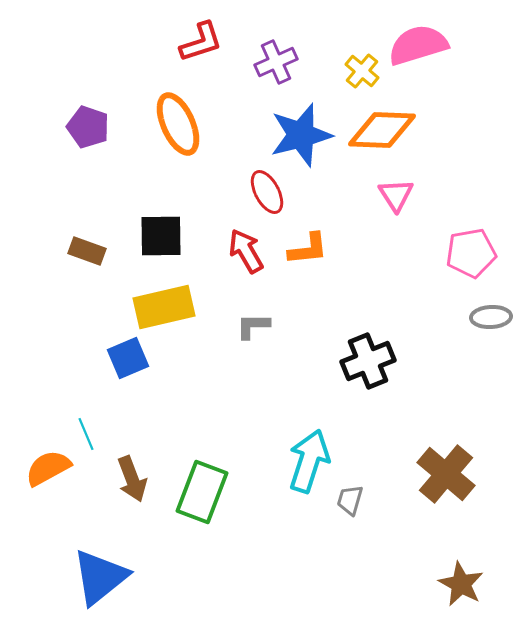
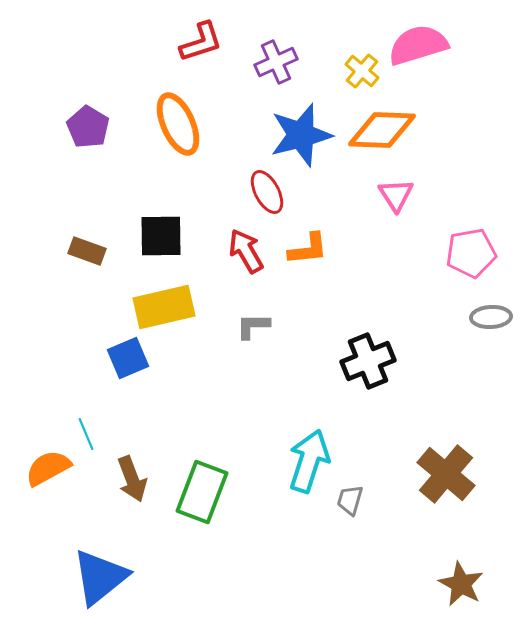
purple pentagon: rotated 12 degrees clockwise
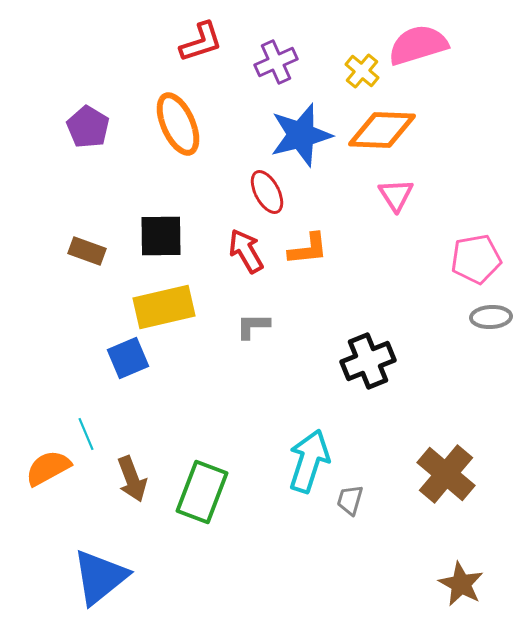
pink pentagon: moved 5 px right, 6 px down
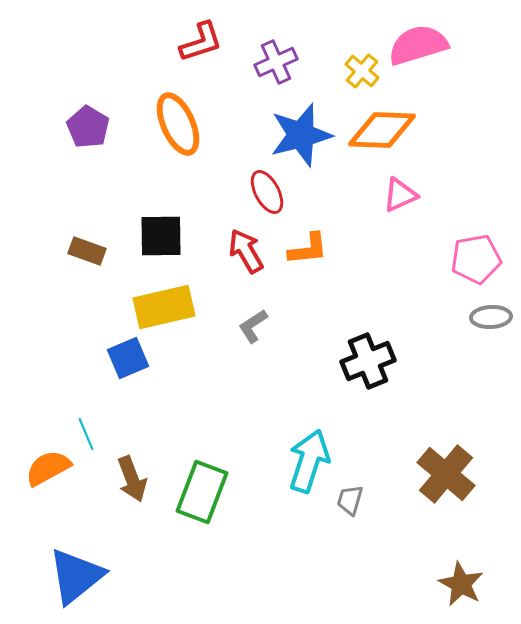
pink triangle: moved 4 px right; rotated 39 degrees clockwise
gray L-shape: rotated 33 degrees counterclockwise
blue triangle: moved 24 px left, 1 px up
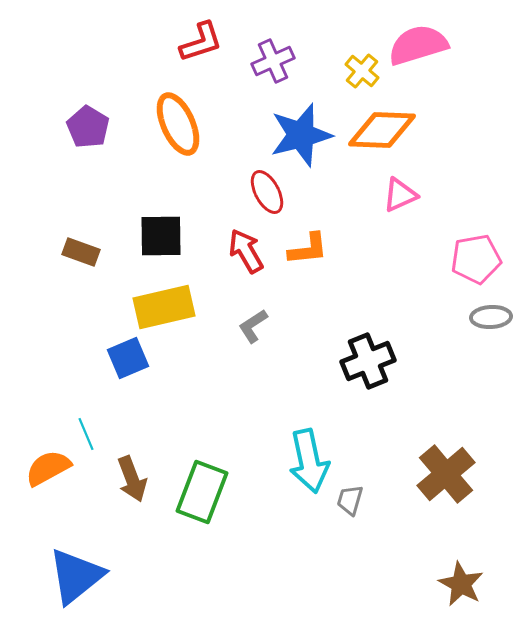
purple cross: moved 3 px left, 1 px up
brown rectangle: moved 6 px left, 1 px down
cyan arrow: rotated 150 degrees clockwise
brown cross: rotated 10 degrees clockwise
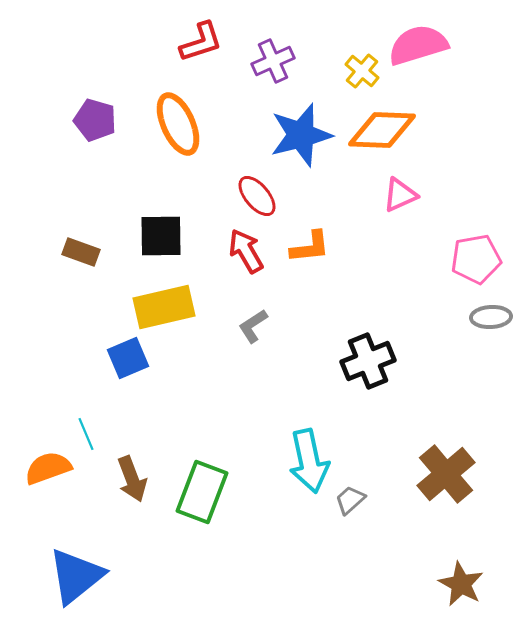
purple pentagon: moved 7 px right, 7 px up; rotated 15 degrees counterclockwise
red ellipse: moved 10 px left, 4 px down; rotated 12 degrees counterclockwise
orange L-shape: moved 2 px right, 2 px up
orange semicircle: rotated 9 degrees clockwise
gray trapezoid: rotated 32 degrees clockwise
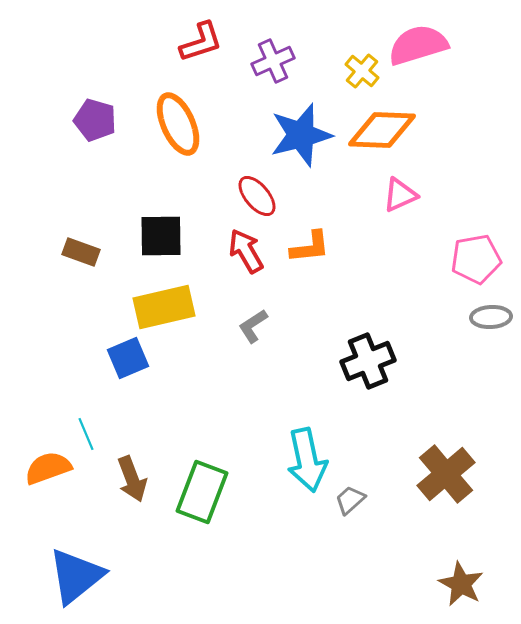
cyan arrow: moved 2 px left, 1 px up
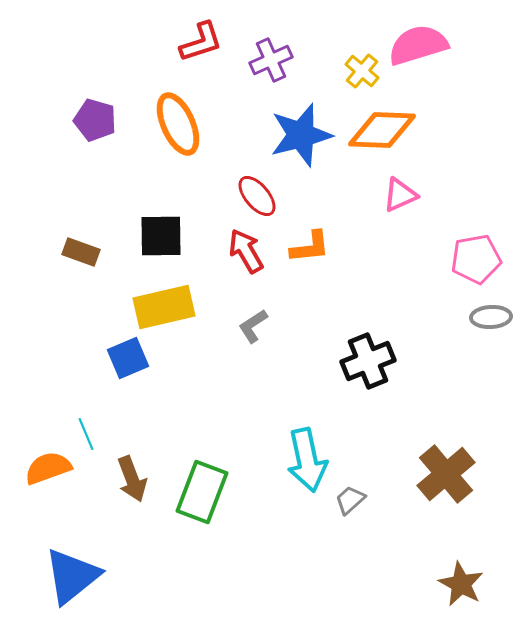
purple cross: moved 2 px left, 1 px up
blue triangle: moved 4 px left
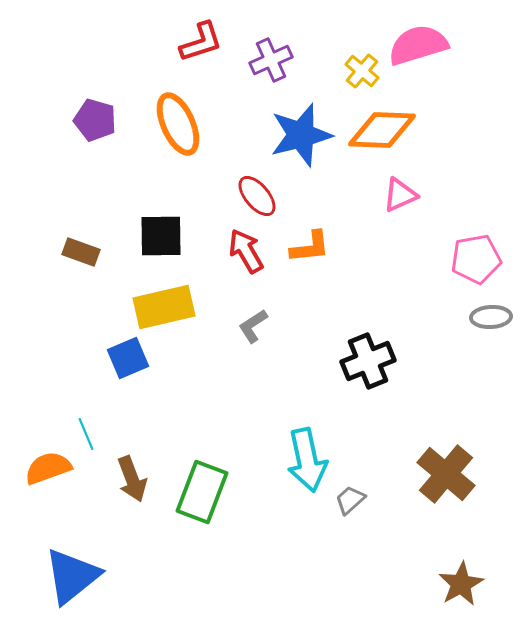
brown cross: rotated 10 degrees counterclockwise
brown star: rotated 15 degrees clockwise
